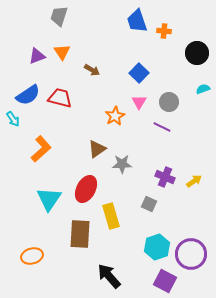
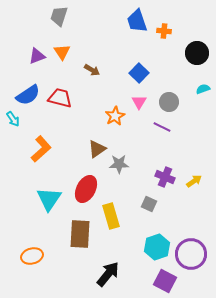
gray star: moved 3 px left
black arrow: moved 1 px left, 2 px up; rotated 80 degrees clockwise
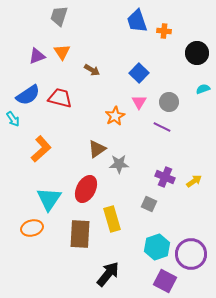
yellow rectangle: moved 1 px right, 3 px down
orange ellipse: moved 28 px up
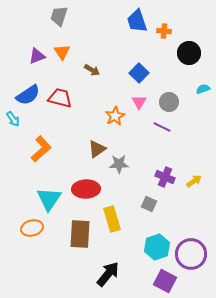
black circle: moved 8 px left
red ellipse: rotated 60 degrees clockwise
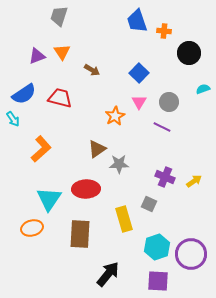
blue semicircle: moved 4 px left, 1 px up
yellow rectangle: moved 12 px right
purple square: moved 7 px left; rotated 25 degrees counterclockwise
